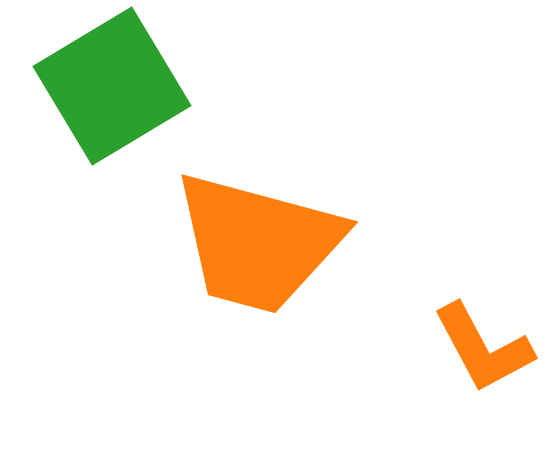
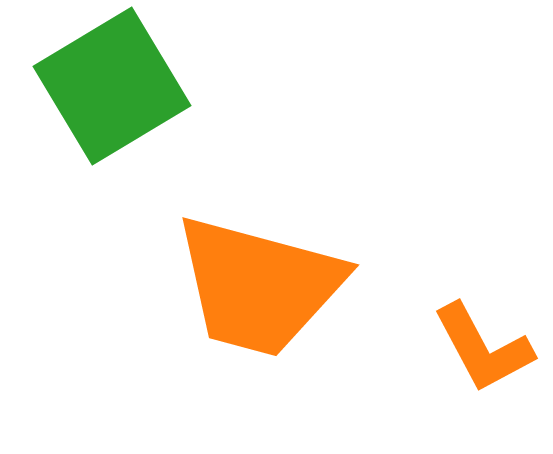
orange trapezoid: moved 1 px right, 43 px down
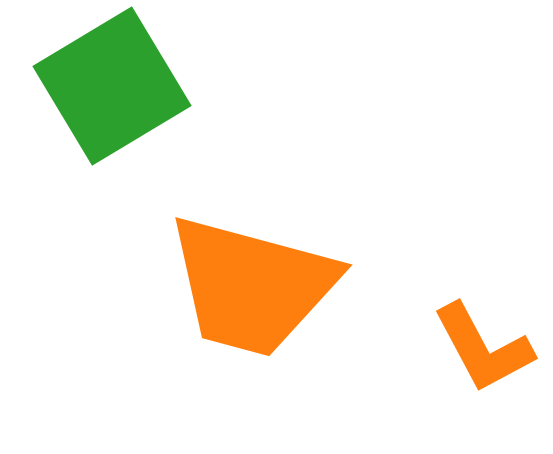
orange trapezoid: moved 7 px left
